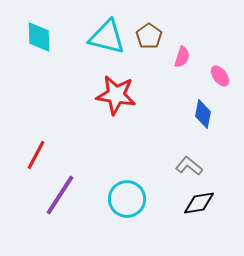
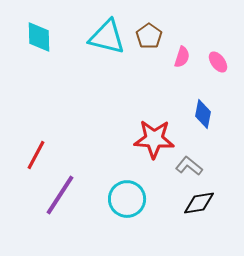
pink ellipse: moved 2 px left, 14 px up
red star: moved 38 px right, 44 px down; rotated 6 degrees counterclockwise
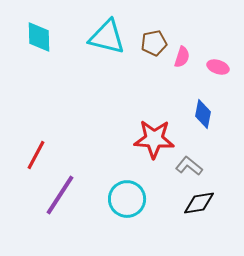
brown pentagon: moved 5 px right, 7 px down; rotated 25 degrees clockwise
pink ellipse: moved 5 px down; rotated 35 degrees counterclockwise
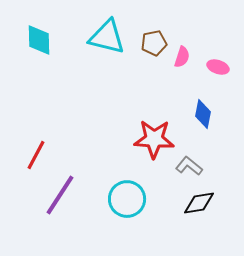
cyan diamond: moved 3 px down
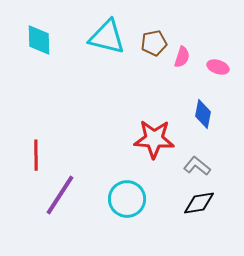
red line: rotated 28 degrees counterclockwise
gray L-shape: moved 8 px right
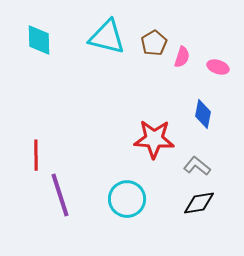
brown pentagon: rotated 20 degrees counterclockwise
purple line: rotated 51 degrees counterclockwise
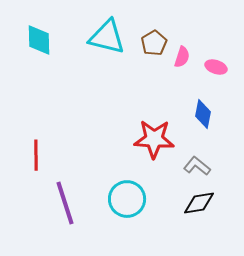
pink ellipse: moved 2 px left
purple line: moved 5 px right, 8 px down
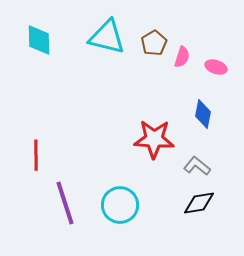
cyan circle: moved 7 px left, 6 px down
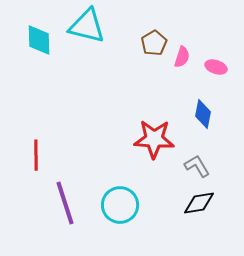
cyan triangle: moved 20 px left, 11 px up
gray L-shape: rotated 20 degrees clockwise
